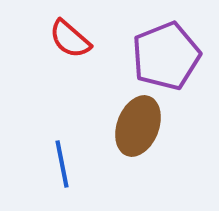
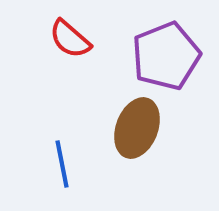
brown ellipse: moved 1 px left, 2 px down
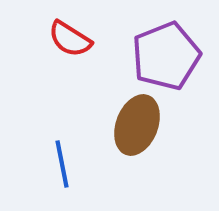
red semicircle: rotated 9 degrees counterclockwise
brown ellipse: moved 3 px up
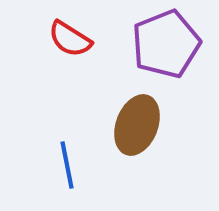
purple pentagon: moved 12 px up
blue line: moved 5 px right, 1 px down
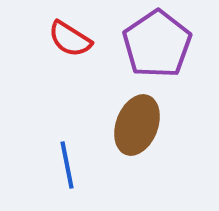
purple pentagon: moved 9 px left; rotated 12 degrees counterclockwise
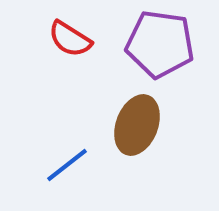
purple pentagon: moved 3 px right; rotated 30 degrees counterclockwise
blue line: rotated 63 degrees clockwise
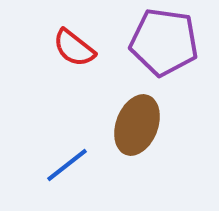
red semicircle: moved 4 px right, 9 px down; rotated 6 degrees clockwise
purple pentagon: moved 4 px right, 2 px up
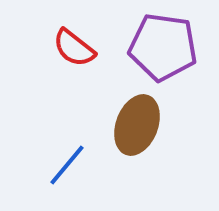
purple pentagon: moved 1 px left, 5 px down
blue line: rotated 12 degrees counterclockwise
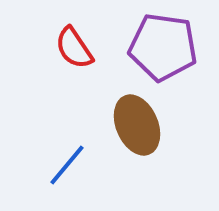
red semicircle: rotated 18 degrees clockwise
brown ellipse: rotated 44 degrees counterclockwise
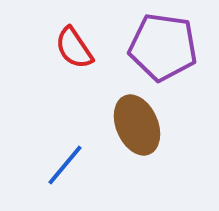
blue line: moved 2 px left
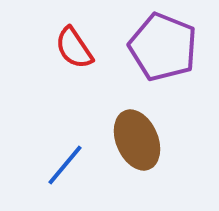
purple pentagon: rotated 14 degrees clockwise
brown ellipse: moved 15 px down
